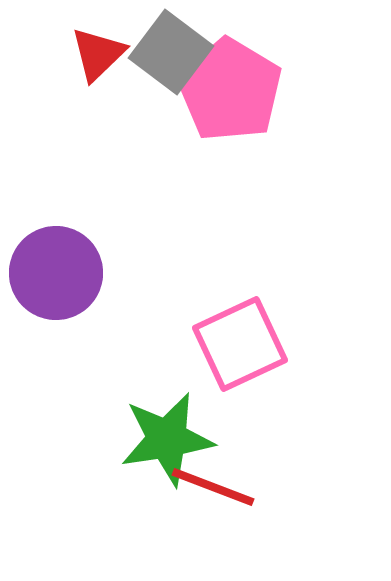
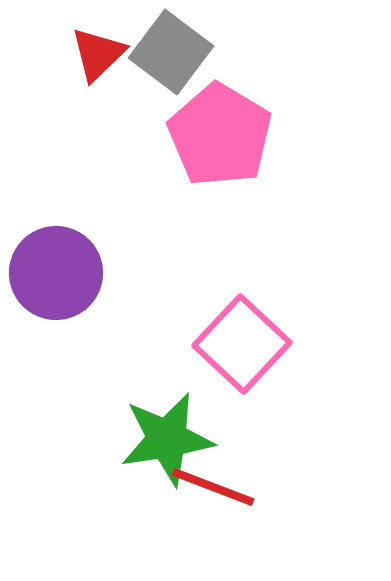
pink pentagon: moved 10 px left, 45 px down
pink square: moved 2 px right; rotated 22 degrees counterclockwise
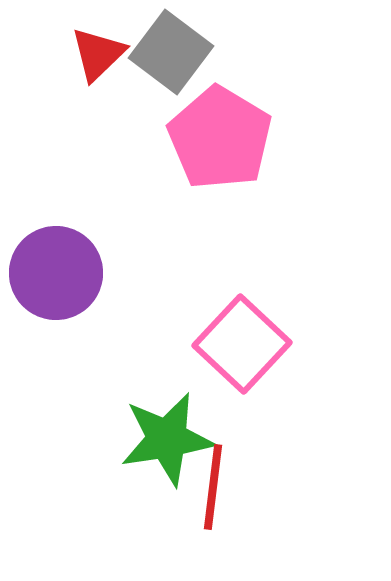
pink pentagon: moved 3 px down
red line: rotated 76 degrees clockwise
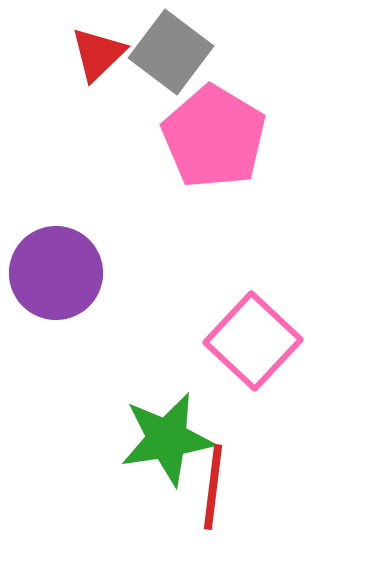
pink pentagon: moved 6 px left, 1 px up
pink square: moved 11 px right, 3 px up
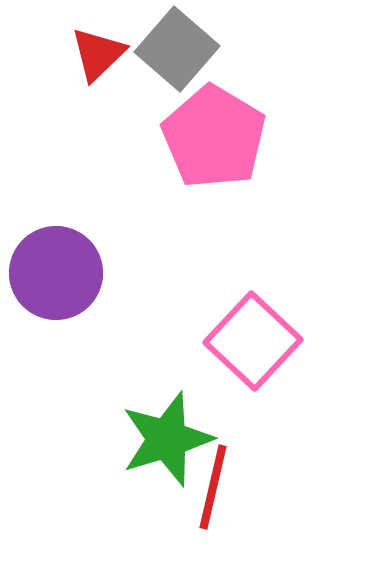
gray square: moved 6 px right, 3 px up; rotated 4 degrees clockwise
green star: rotated 8 degrees counterclockwise
red line: rotated 6 degrees clockwise
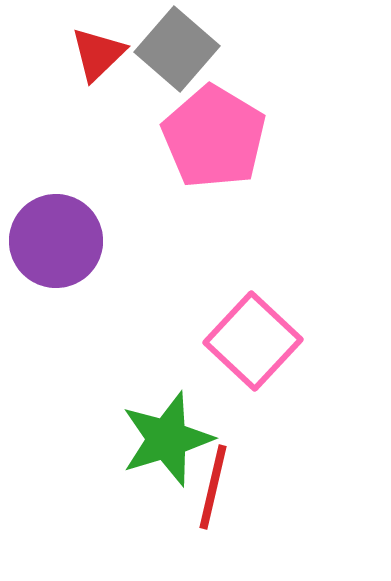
purple circle: moved 32 px up
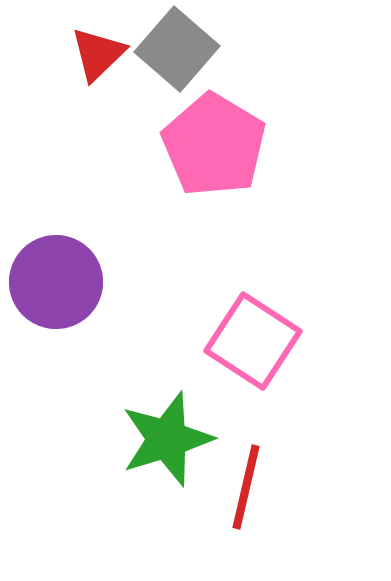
pink pentagon: moved 8 px down
purple circle: moved 41 px down
pink square: rotated 10 degrees counterclockwise
red line: moved 33 px right
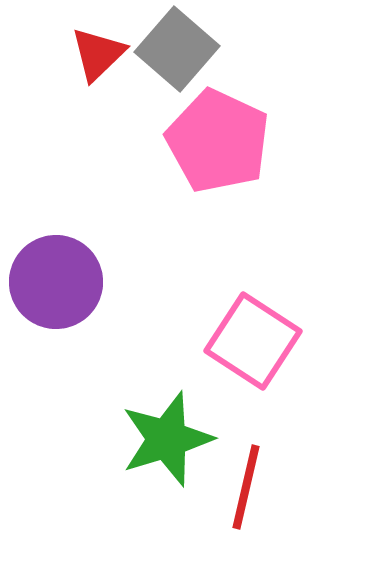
pink pentagon: moved 4 px right, 4 px up; rotated 6 degrees counterclockwise
